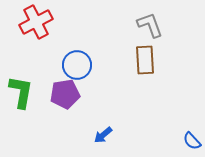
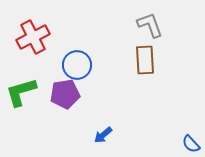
red cross: moved 3 px left, 15 px down
green L-shape: rotated 116 degrees counterclockwise
blue semicircle: moved 1 px left, 3 px down
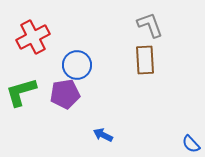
blue arrow: rotated 66 degrees clockwise
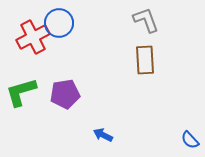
gray L-shape: moved 4 px left, 5 px up
blue circle: moved 18 px left, 42 px up
blue semicircle: moved 1 px left, 4 px up
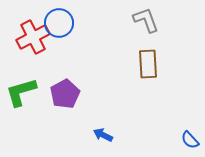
brown rectangle: moved 3 px right, 4 px down
purple pentagon: rotated 20 degrees counterclockwise
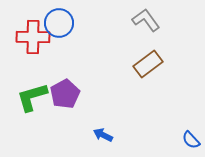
gray L-shape: rotated 16 degrees counterclockwise
red cross: rotated 28 degrees clockwise
brown rectangle: rotated 56 degrees clockwise
green L-shape: moved 11 px right, 5 px down
blue semicircle: moved 1 px right
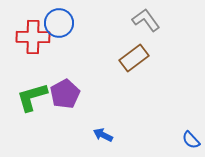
brown rectangle: moved 14 px left, 6 px up
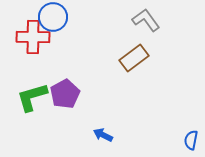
blue circle: moved 6 px left, 6 px up
blue semicircle: rotated 54 degrees clockwise
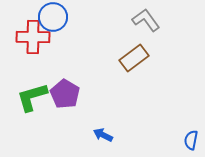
purple pentagon: rotated 12 degrees counterclockwise
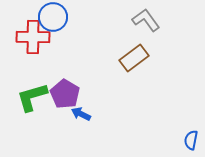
blue arrow: moved 22 px left, 21 px up
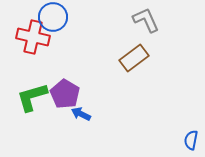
gray L-shape: rotated 12 degrees clockwise
red cross: rotated 12 degrees clockwise
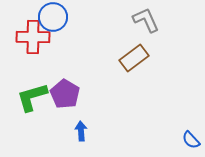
red cross: rotated 12 degrees counterclockwise
blue arrow: moved 17 px down; rotated 60 degrees clockwise
blue semicircle: rotated 54 degrees counterclockwise
